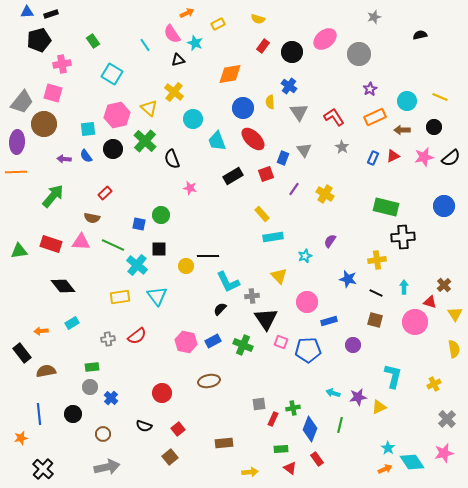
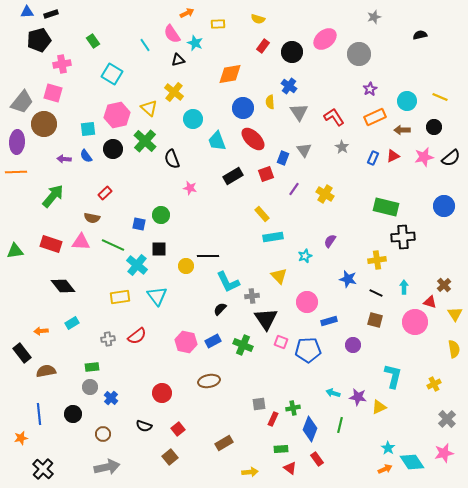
yellow rectangle at (218, 24): rotated 24 degrees clockwise
green triangle at (19, 251): moved 4 px left
purple star at (358, 397): rotated 18 degrees clockwise
brown rectangle at (224, 443): rotated 24 degrees counterclockwise
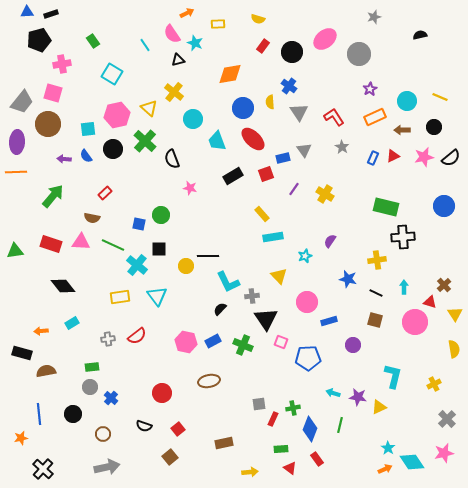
brown circle at (44, 124): moved 4 px right
blue rectangle at (283, 158): rotated 56 degrees clockwise
blue pentagon at (308, 350): moved 8 px down
black rectangle at (22, 353): rotated 36 degrees counterclockwise
brown rectangle at (224, 443): rotated 18 degrees clockwise
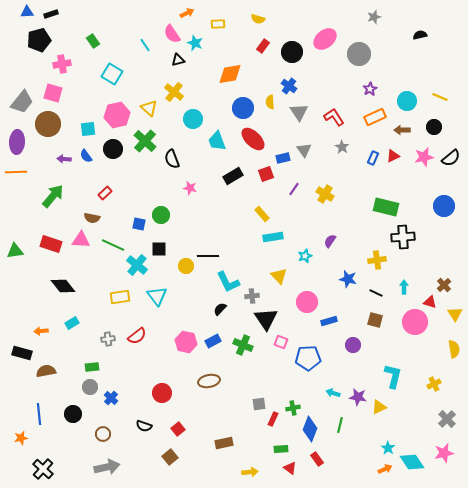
pink triangle at (81, 242): moved 2 px up
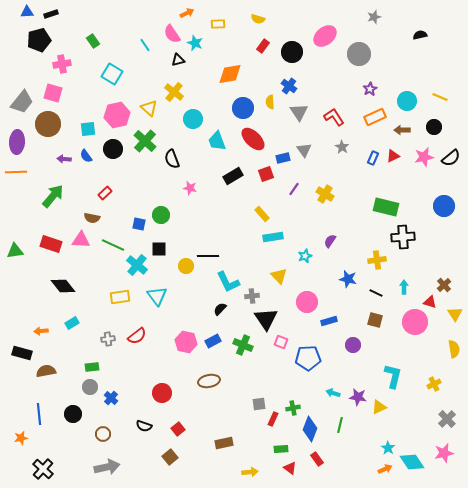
pink ellipse at (325, 39): moved 3 px up
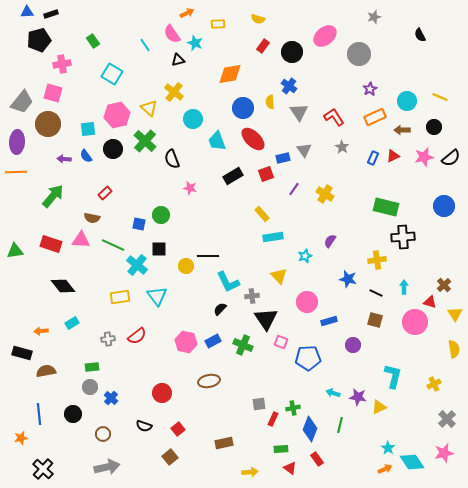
black semicircle at (420, 35): rotated 104 degrees counterclockwise
